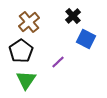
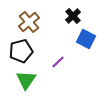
black pentagon: rotated 20 degrees clockwise
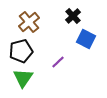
green triangle: moved 3 px left, 2 px up
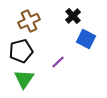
brown cross: moved 1 px up; rotated 15 degrees clockwise
green triangle: moved 1 px right, 1 px down
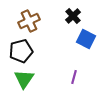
purple line: moved 16 px right, 15 px down; rotated 32 degrees counterclockwise
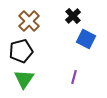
brown cross: rotated 20 degrees counterclockwise
